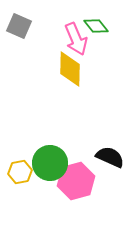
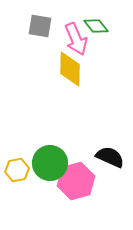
gray square: moved 21 px right; rotated 15 degrees counterclockwise
yellow hexagon: moved 3 px left, 2 px up
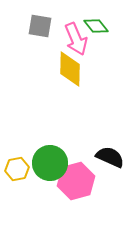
yellow hexagon: moved 1 px up
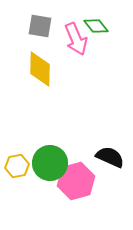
yellow diamond: moved 30 px left
yellow hexagon: moved 3 px up
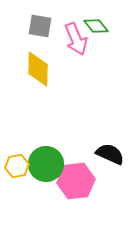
yellow diamond: moved 2 px left
black semicircle: moved 3 px up
green circle: moved 4 px left, 1 px down
pink hexagon: rotated 9 degrees clockwise
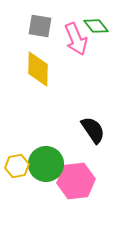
black semicircle: moved 17 px left, 24 px up; rotated 32 degrees clockwise
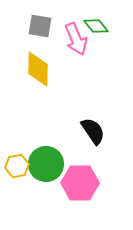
black semicircle: moved 1 px down
pink hexagon: moved 4 px right, 2 px down; rotated 6 degrees clockwise
